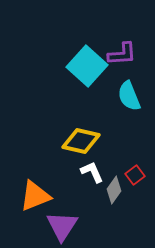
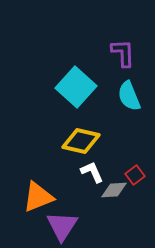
purple L-shape: moved 1 px right, 1 px up; rotated 88 degrees counterclockwise
cyan square: moved 11 px left, 21 px down
gray diamond: rotated 52 degrees clockwise
orange triangle: moved 3 px right, 1 px down
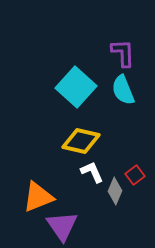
cyan semicircle: moved 6 px left, 6 px up
gray diamond: moved 1 px right, 1 px down; rotated 64 degrees counterclockwise
purple triangle: rotated 8 degrees counterclockwise
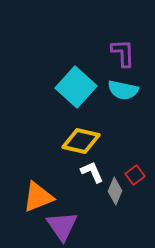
cyan semicircle: rotated 56 degrees counterclockwise
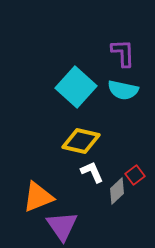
gray diamond: moved 2 px right; rotated 24 degrees clockwise
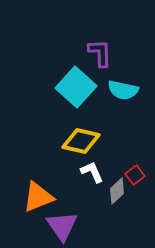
purple L-shape: moved 23 px left
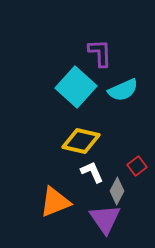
cyan semicircle: rotated 36 degrees counterclockwise
red square: moved 2 px right, 9 px up
gray diamond: rotated 20 degrees counterclockwise
orange triangle: moved 17 px right, 5 px down
purple triangle: moved 43 px right, 7 px up
